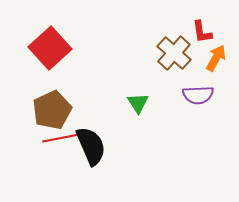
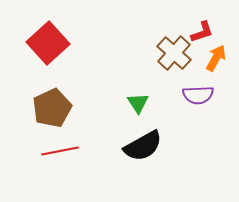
red L-shape: rotated 100 degrees counterclockwise
red square: moved 2 px left, 5 px up
brown pentagon: moved 2 px up
red line: moved 1 px left, 13 px down
black semicircle: moved 52 px right; rotated 84 degrees clockwise
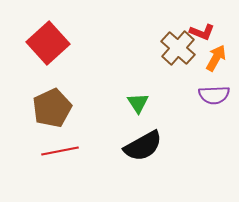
red L-shape: rotated 40 degrees clockwise
brown cross: moved 4 px right, 5 px up
purple semicircle: moved 16 px right
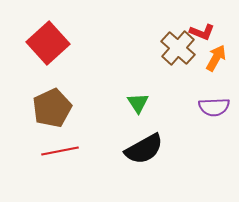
purple semicircle: moved 12 px down
black semicircle: moved 1 px right, 3 px down
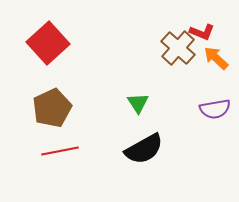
orange arrow: rotated 76 degrees counterclockwise
purple semicircle: moved 1 px right, 2 px down; rotated 8 degrees counterclockwise
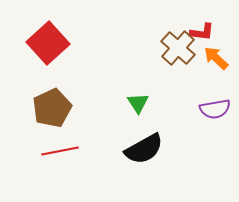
red L-shape: rotated 15 degrees counterclockwise
